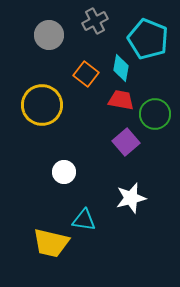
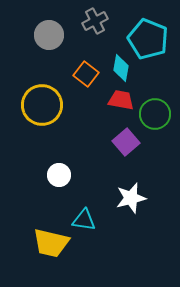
white circle: moved 5 px left, 3 px down
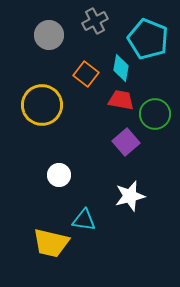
white star: moved 1 px left, 2 px up
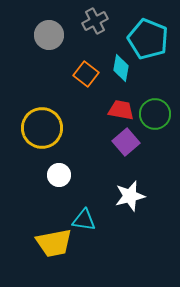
red trapezoid: moved 10 px down
yellow circle: moved 23 px down
yellow trapezoid: moved 3 px right; rotated 24 degrees counterclockwise
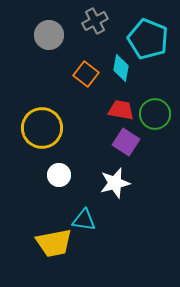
purple square: rotated 16 degrees counterclockwise
white star: moved 15 px left, 13 px up
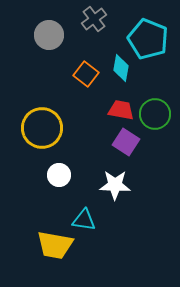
gray cross: moved 1 px left, 2 px up; rotated 10 degrees counterclockwise
white star: moved 2 px down; rotated 16 degrees clockwise
yellow trapezoid: moved 1 px right, 2 px down; rotated 21 degrees clockwise
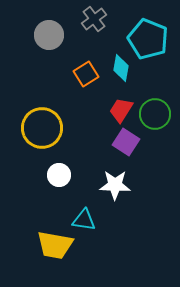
orange square: rotated 20 degrees clockwise
red trapezoid: rotated 68 degrees counterclockwise
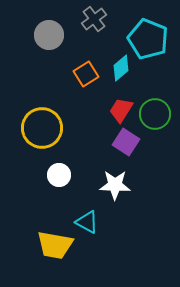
cyan diamond: rotated 40 degrees clockwise
cyan triangle: moved 3 px right, 2 px down; rotated 20 degrees clockwise
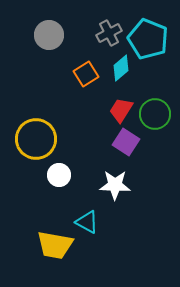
gray cross: moved 15 px right, 14 px down; rotated 10 degrees clockwise
yellow circle: moved 6 px left, 11 px down
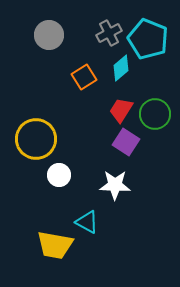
orange square: moved 2 px left, 3 px down
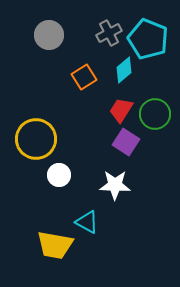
cyan diamond: moved 3 px right, 2 px down
